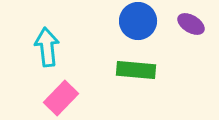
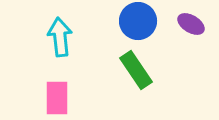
cyan arrow: moved 13 px right, 10 px up
green rectangle: rotated 51 degrees clockwise
pink rectangle: moved 4 px left; rotated 44 degrees counterclockwise
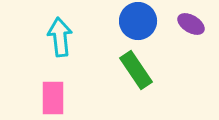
pink rectangle: moved 4 px left
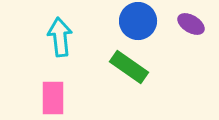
green rectangle: moved 7 px left, 3 px up; rotated 21 degrees counterclockwise
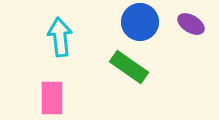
blue circle: moved 2 px right, 1 px down
pink rectangle: moved 1 px left
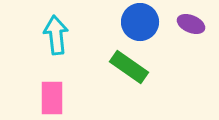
purple ellipse: rotated 8 degrees counterclockwise
cyan arrow: moved 4 px left, 2 px up
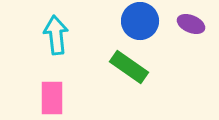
blue circle: moved 1 px up
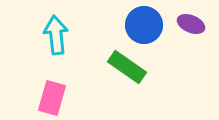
blue circle: moved 4 px right, 4 px down
green rectangle: moved 2 px left
pink rectangle: rotated 16 degrees clockwise
